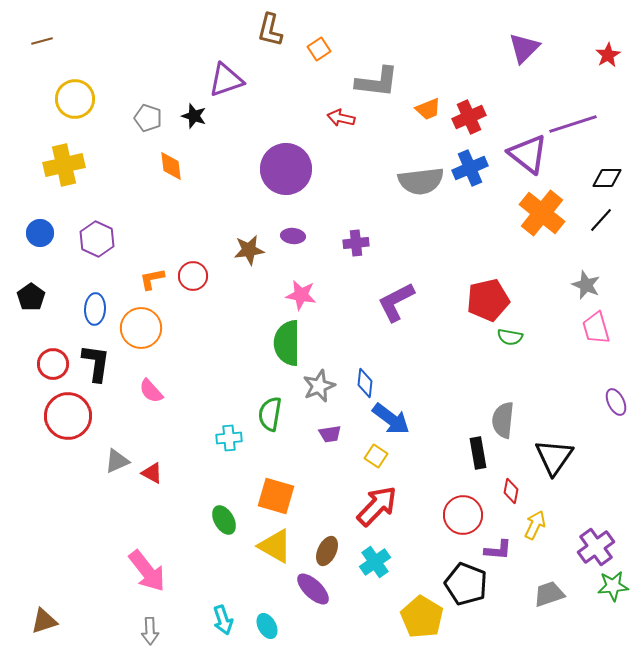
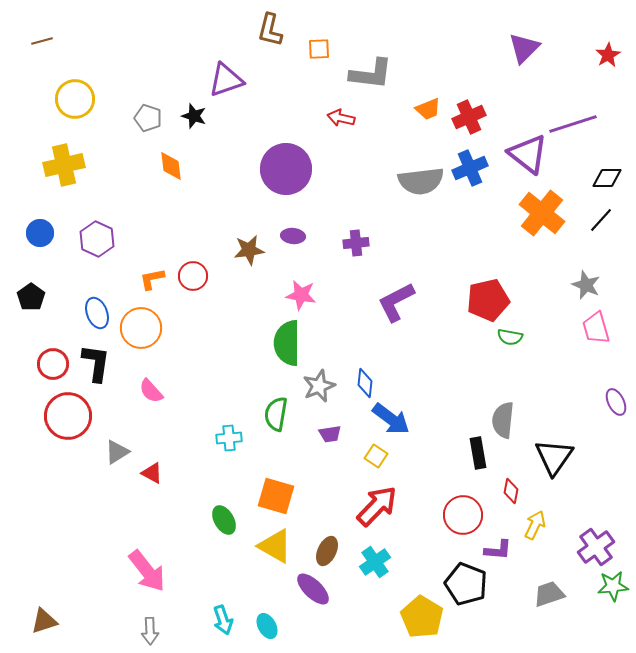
orange square at (319, 49): rotated 30 degrees clockwise
gray L-shape at (377, 82): moved 6 px left, 8 px up
blue ellipse at (95, 309): moved 2 px right, 4 px down; rotated 24 degrees counterclockwise
green semicircle at (270, 414): moved 6 px right
gray triangle at (117, 461): moved 9 px up; rotated 8 degrees counterclockwise
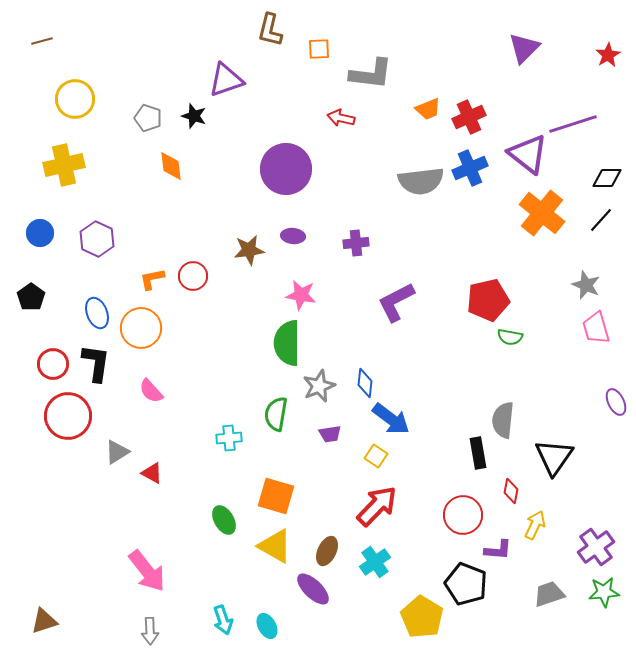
green star at (613, 586): moved 9 px left, 6 px down
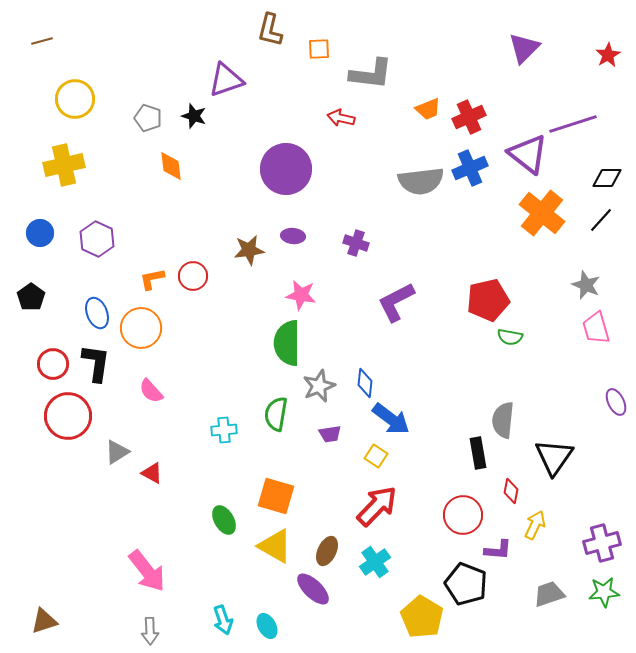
purple cross at (356, 243): rotated 25 degrees clockwise
cyan cross at (229, 438): moved 5 px left, 8 px up
purple cross at (596, 547): moved 6 px right, 4 px up; rotated 21 degrees clockwise
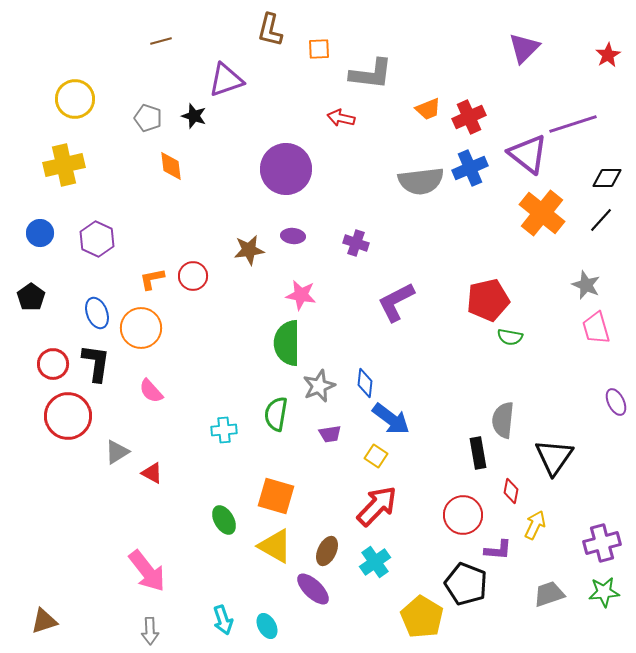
brown line at (42, 41): moved 119 px right
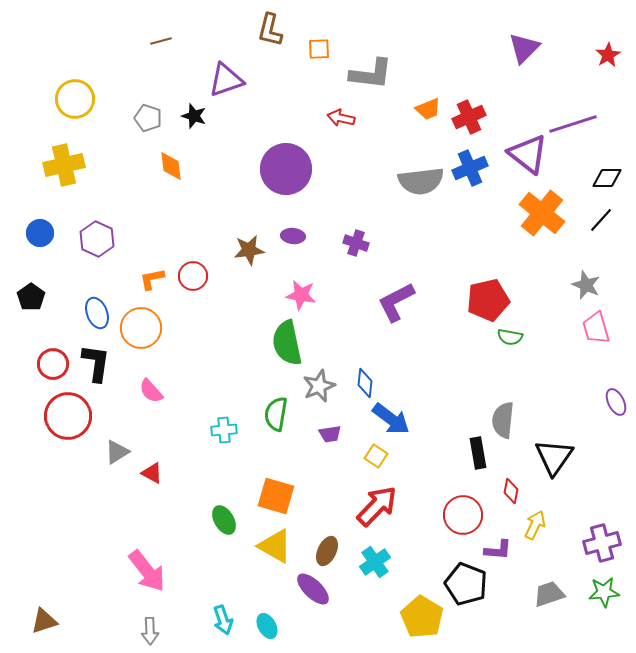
green semicircle at (287, 343): rotated 12 degrees counterclockwise
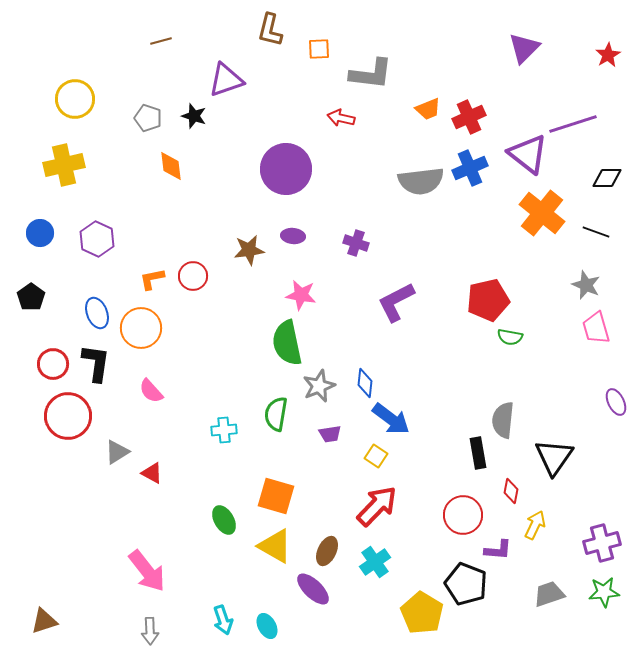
black line at (601, 220): moved 5 px left, 12 px down; rotated 68 degrees clockwise
yellow pentagon at (422, 617): moved 4 px up
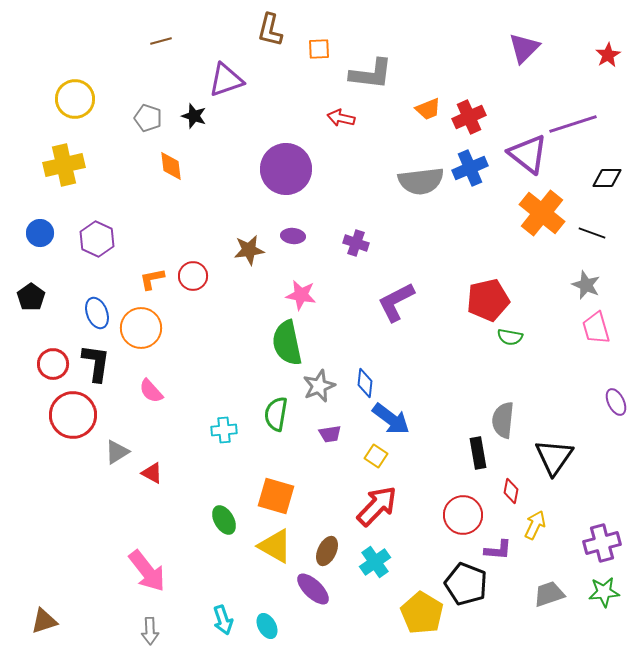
black line at (596, 232): moved 4 px left, 1 px down
red circle at (68, 416): moved 5 px right, 1 px up
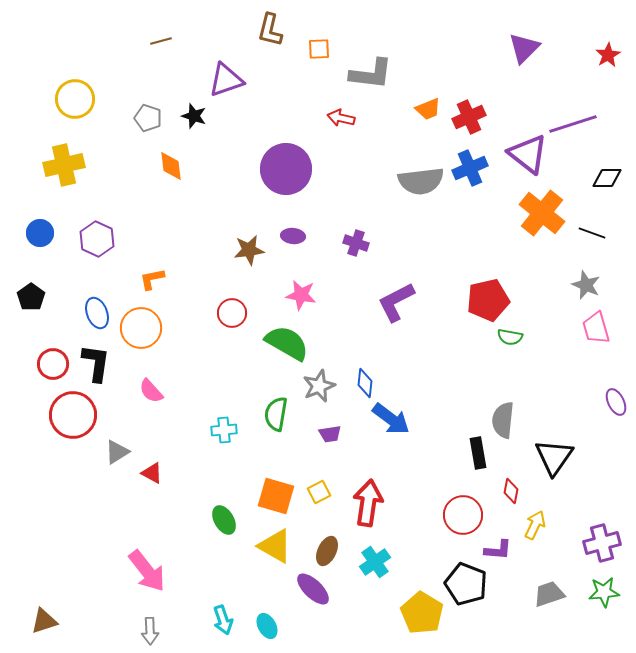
red circle at (193, 276): moved 39 px right, 37 px down
green semicircle at (287, 343): rotated 132 degrees clockwise
yellow square at (376, 456): moved 57 px left, 36 px down; rotated 30 degrees clockwise
red arrow at (377, 506): moved 9 px left, 3 px up; rotated 36 degrees counterclockwise
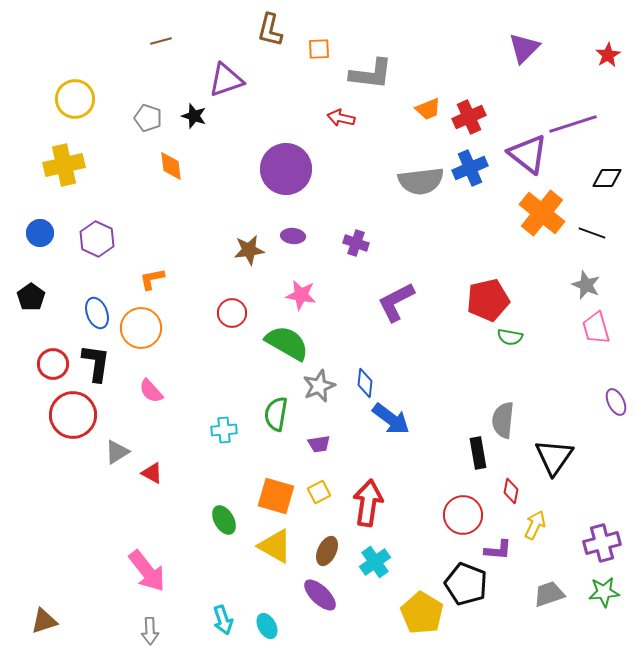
purple trapezoid at (330, 434): moved 11 px left, 10 px down
purple ellipse at (313, 589): moved 7 px right, 6 px down
